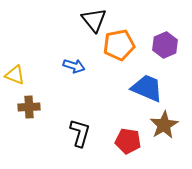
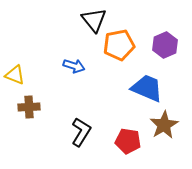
black L-shape: moved 1 px right, 1 px up; rotated 16 degrees clockwise
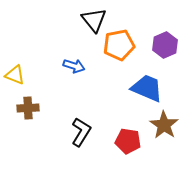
brown cross: moved 1 px left, 1 px down
brown star: rotated 8 degrees counterclockwise
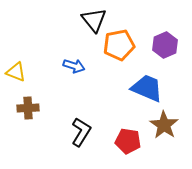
yellow triangle: moved 1 px right, 3 px up
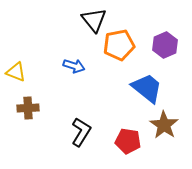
blue trapezoid: rotated 16 degrees clockwise
